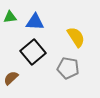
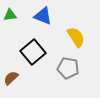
green triangle: moved 2 px up
blue triangle: moved 8 px right, 6 px up; rotated 18 degrees clockwise
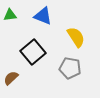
gray pentagon: moved 2 px right
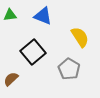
yellow semicircle: moved 4 px right
gray pentagon: moved 1 px left, 1 px down; rotated 20 degrees clockwise
brown semicircle: moved 1 px down
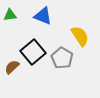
yellow semicircle: moved 1 px up
gray pentagon: moved 7 px left, 11 px up
brown semicircle: moved 1 px right, 12 px up
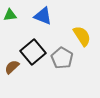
yellow semicircle: moved 2 px right
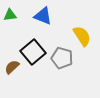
gray pentagon: rotated 15 degrees counterclockwise
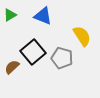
green triangle: rotated 24 degrees counterclockwise
